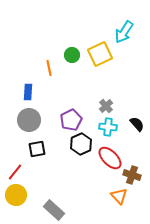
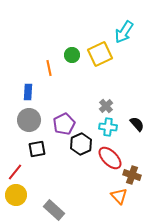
purple pentagon: moved 7 px left, 4 px down
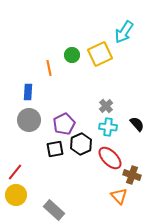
black square: moved 18 px right
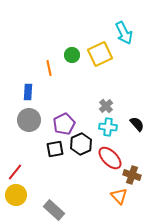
cyan arrow: moved 1 px down; rotated 60 degrees counterclockwise
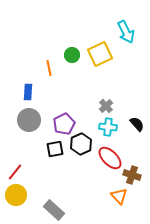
cyan arrow: moved 2 px right, 1 px up
